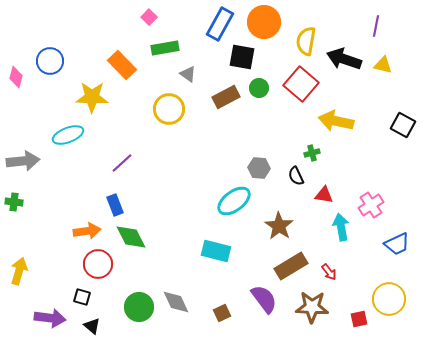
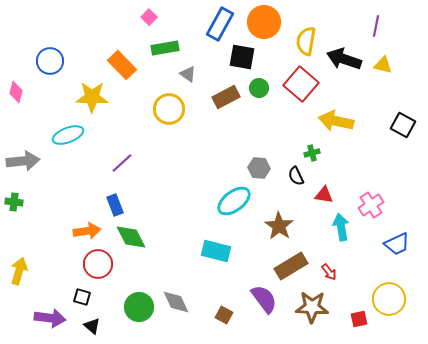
pink diamond at (16, 77): moved 15 px down
brown square at (222, 313): moved 2 px right, 2 px down; rotated 36 degrees counterclockwise
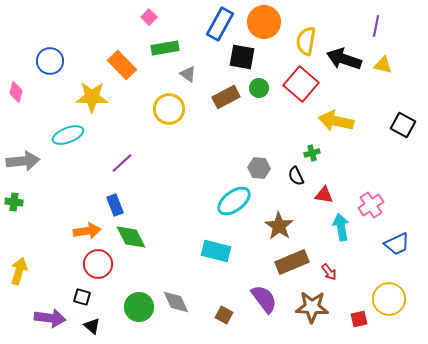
brown rectangle at (291, 266): moved 1 px right, 4 px up; rotated 8 degrees clockwise
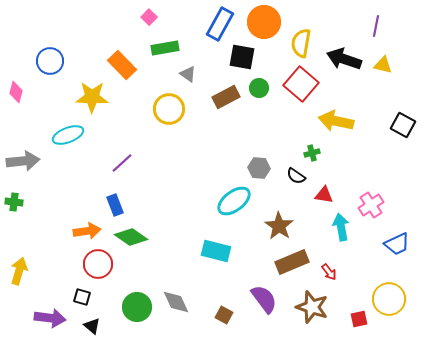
yellow semicircle at (306, 41): moved 5 px left, 2 px down
black semicircle at (296, 176): rotated 30 degrees counterclockwise
green diamond at (131, 237): rotated 28 degrees counterclockwise
green circle at (139, 307): moved 2 px left
brown star at (312, 307): rotated 16 degrees clockwise
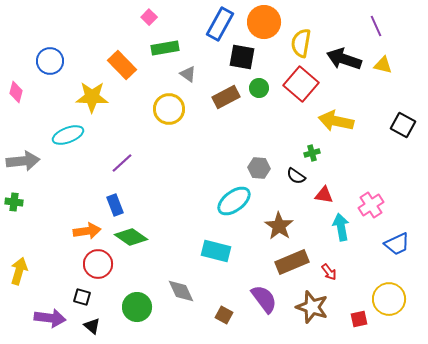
purple line at (376, 26): rotated 35 degrees counterclockwise
gray diamond at (176, 302): moved 5 px right, 11 px up
